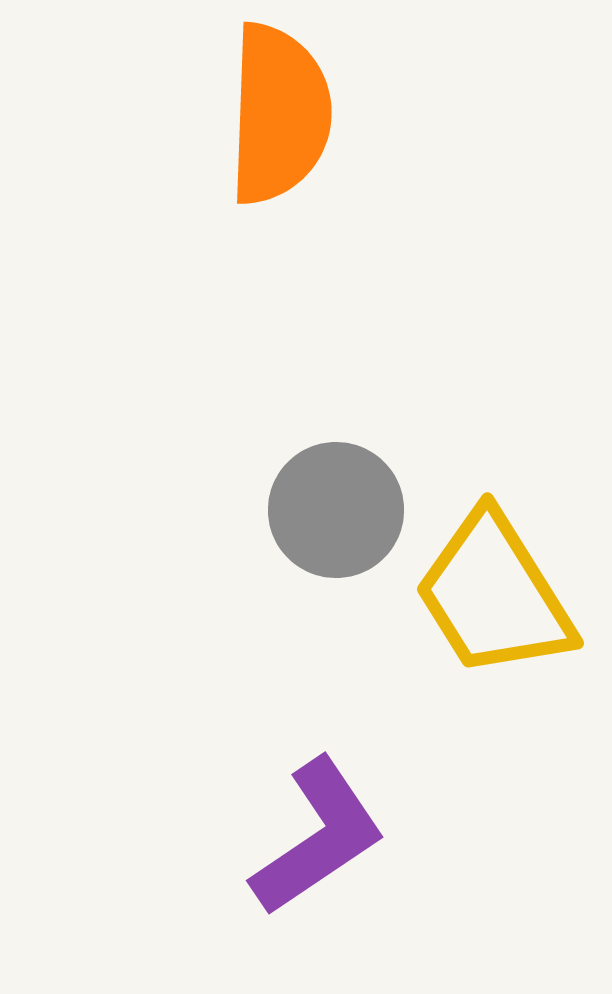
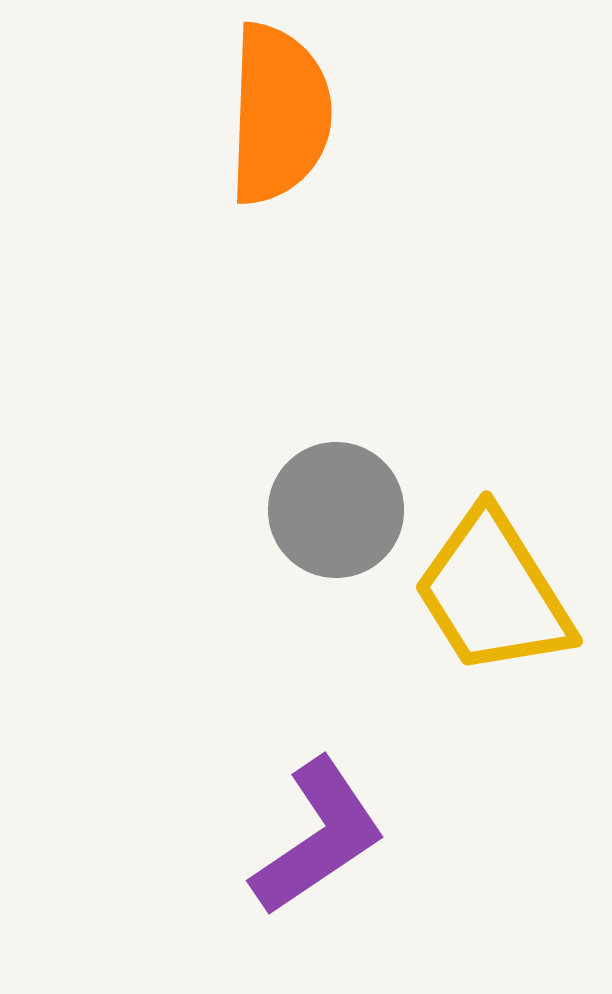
yellow trapezoid: moved 1 px left, 2 px up
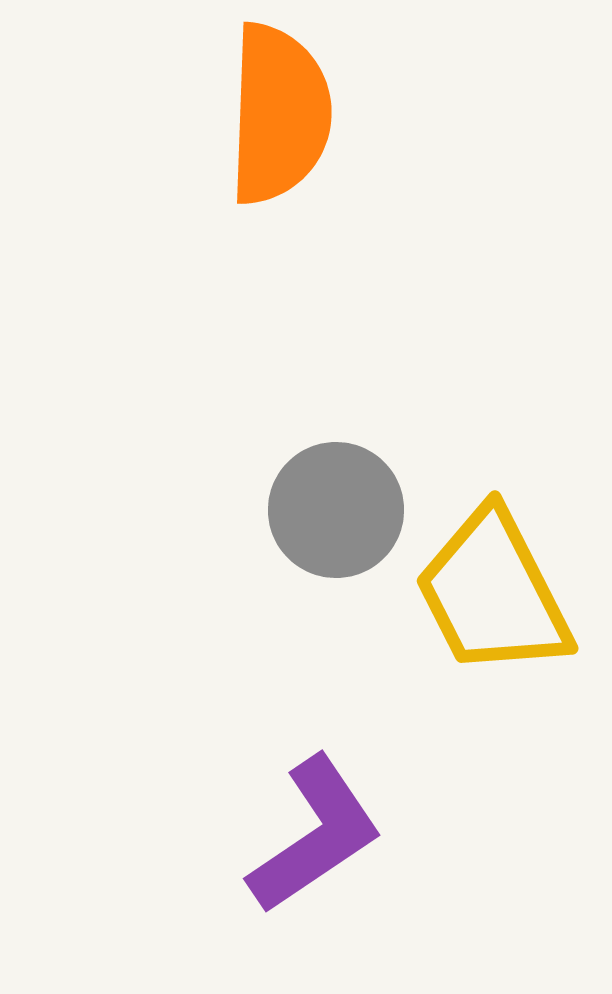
yellow trapezoid: rotated 5 degrees clockwise
purple L-shape: moved 3 px left, 2 px up
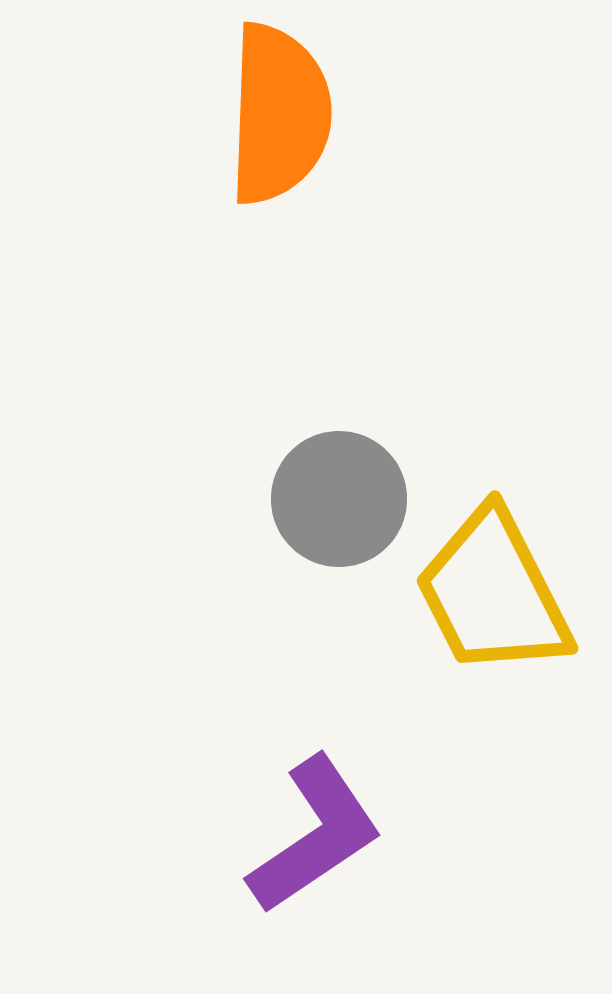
gray circle: moved 3 px right, 11 px up
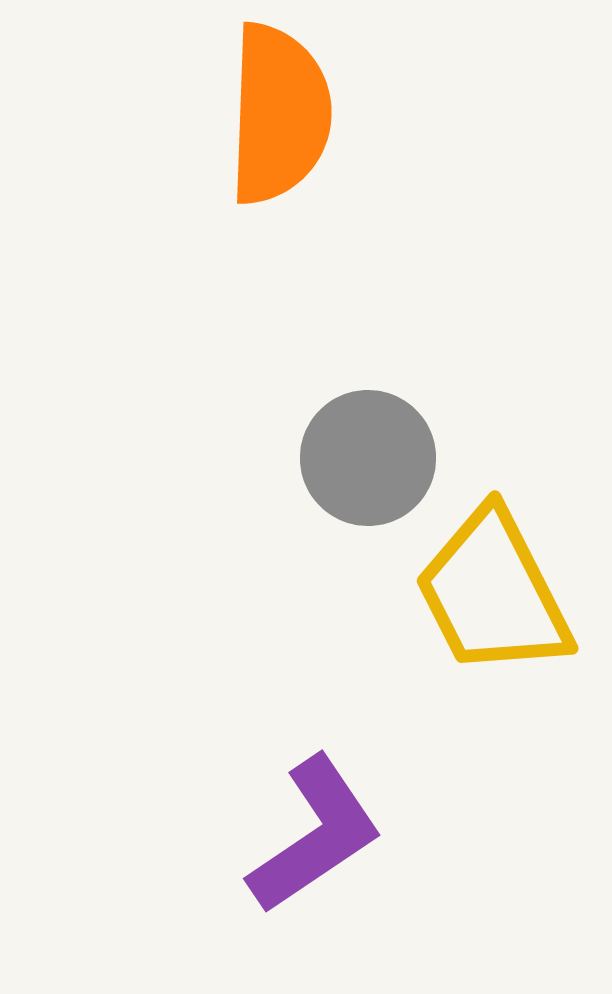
gray circle: moved 29 px right, 41 px up
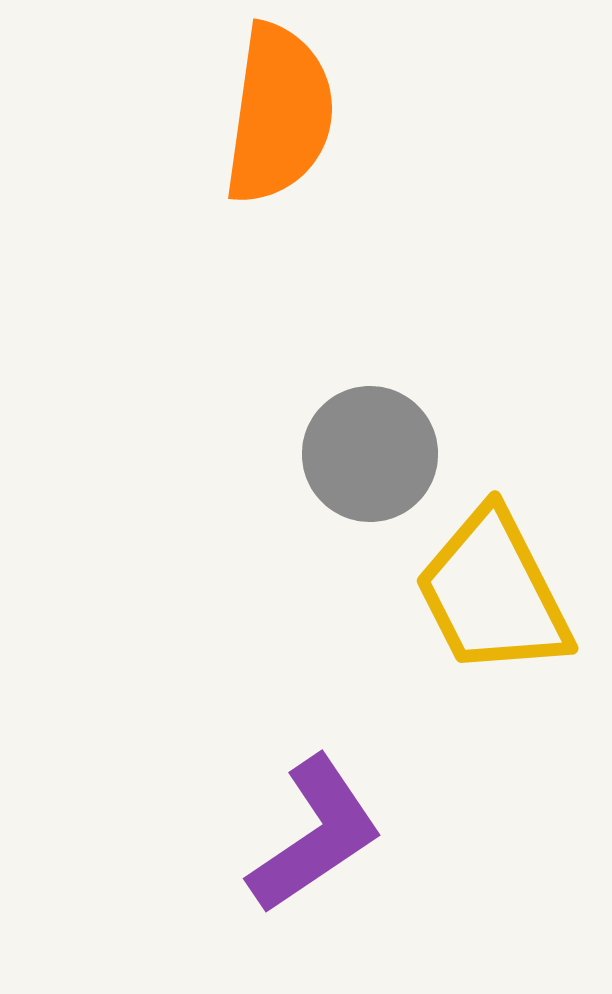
orange semicircle: rotated 6 degrees clockwise
gray circle: moved 2 px right, 4 px up
